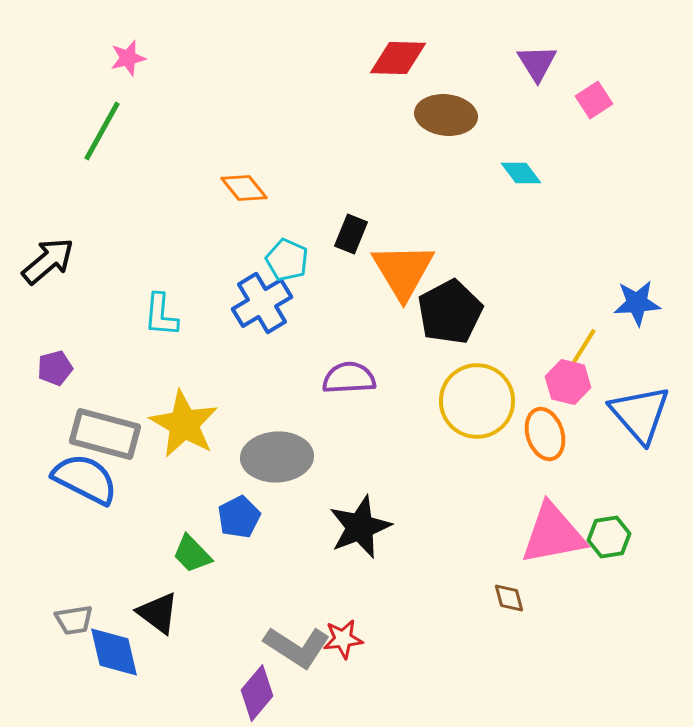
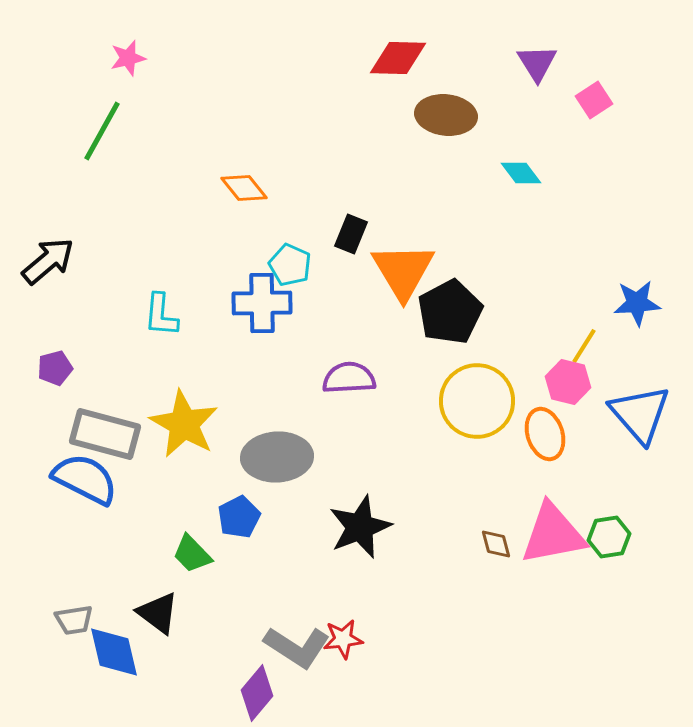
cyan pentagon: moved 3 px right, 5 px down
blue cross: rotated 30 degrees clockwise
brown diamond: moved 13 px left, 54 px up
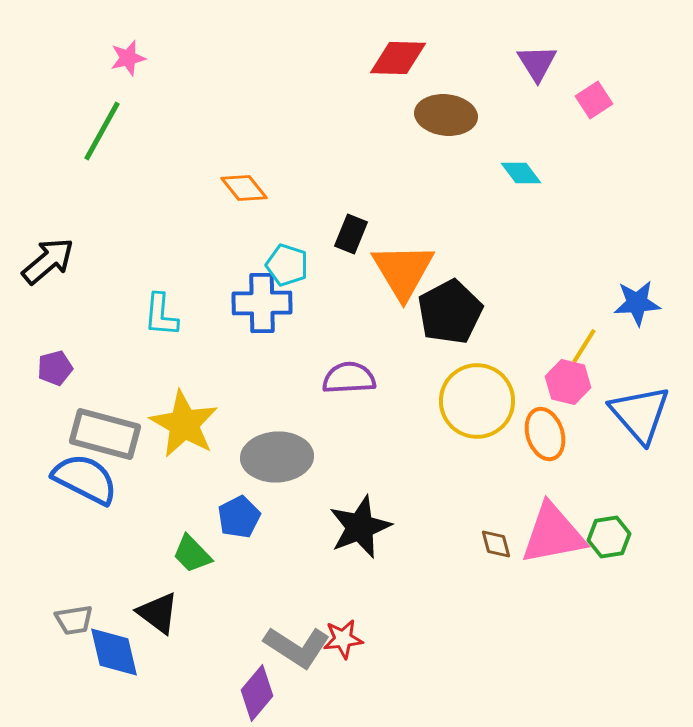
cyan pentagon: moved 3 px left; rotated 6 degrees counterclockwise
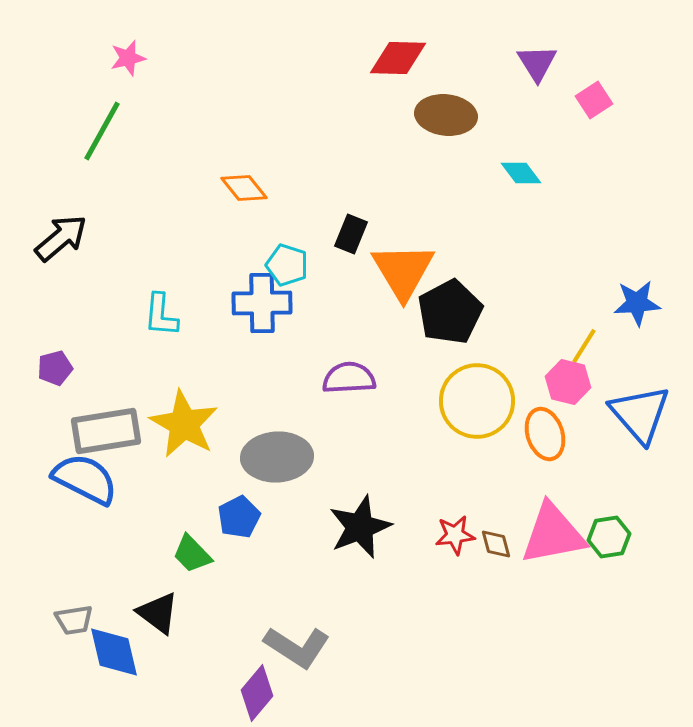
black arrow: moved 13 px right, 23 px up
gray rectangle: moved 1 px right, 3 px up; rotated 24 degrees counterclockwise
red star: moved 112 px right, 104 px up
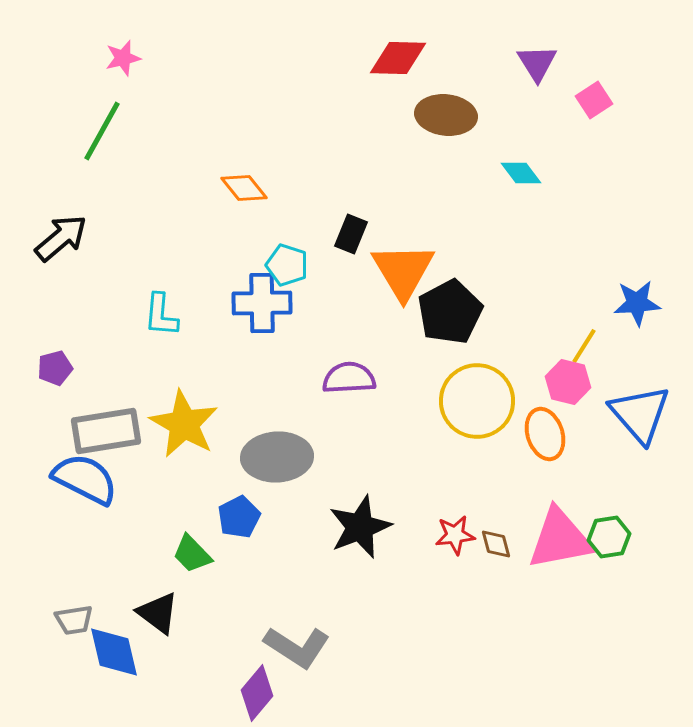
pink star: moved 5 px left
pink triangle: moved 7 px right, 5 px down
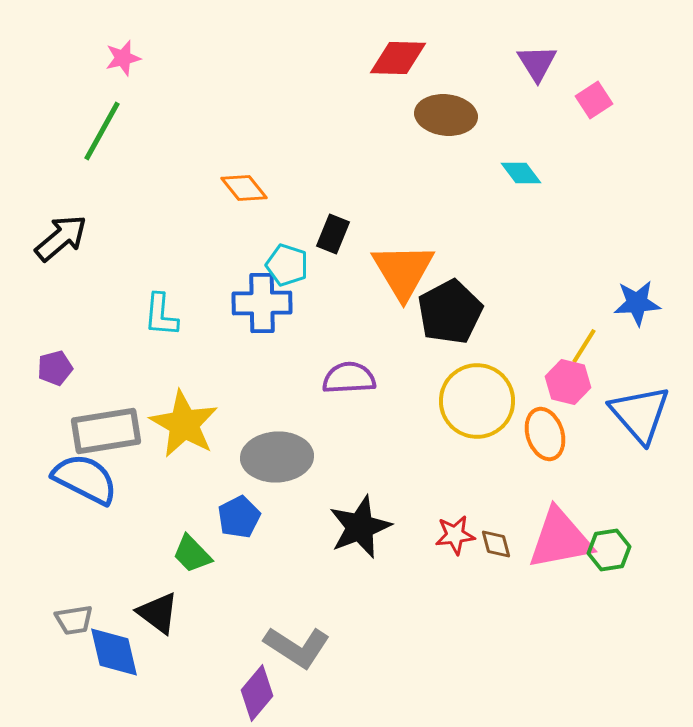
black rectangle: moved 18 px left
green hexagon: moved 13 px down
